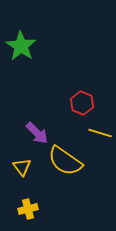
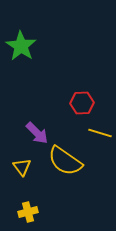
red hexagon: rotated 25 degrees counterclockwise
yellow cross: moved 3 px down
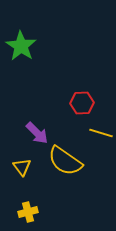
yellow line: moved 1 px right
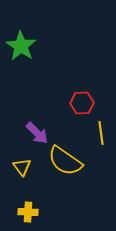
yellow line: rotated 65 degrees clockwise
yellow cross: rotated 18 degrees clockwise
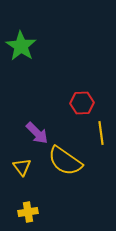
yellow cross: rotated 12 degrees counterclockwise
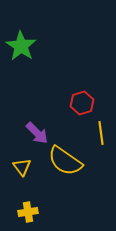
red hexagon: rotated 15 degrees counterclockwise
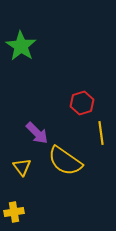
yellow cross: moved 14 px left
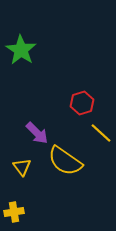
green star: moved 4 px down
yellow line: rotated 40 degrees counterclockwise
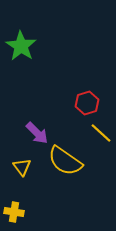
green star: moved 4 px up
red hexagon: moved 5 px right
yellow cross: rotated 18 degrees clockwise
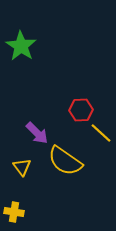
red hexagon: moved 6 px left, 7 px down; rotated 15 degrees clockwise
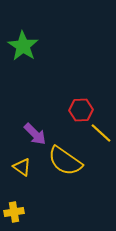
green star: moved 2 px right
purple arrow: moved 2 px left, 1 px down
yellow triangle: rotated 18 degrees counterclockwise
yellow cross: rotated 18 degrees counterclockwise
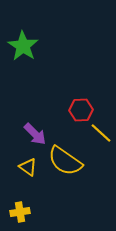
yellow triangle: moved 6 px right
yellow cross: moved 6 px right
